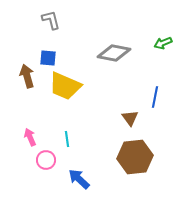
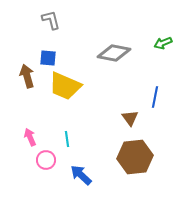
blue arrow: moved 2 px right, 4 px up
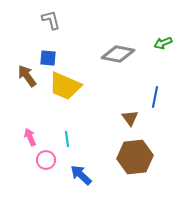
gray diamond: moved 4 px right, 1 px down
brown arrow: rotated 20 degrees counterclockwise
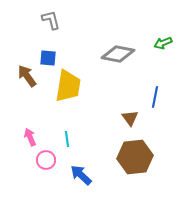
yellow trapezoid: moved 3 px right; rotated 104 degrees counterclockwise
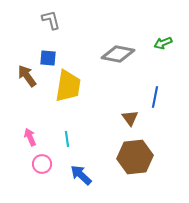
pink circle: moved 4 px left, 4 px down
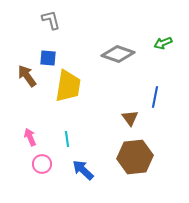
gray diamond: rotated 8 degrees clockwise
blue arrow: moved 2 px right, 5 px up
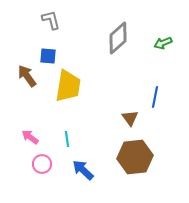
gray diamond: moved 16 px up; rotated 60 degrees counterclockwise
blue square: moved 2 px up
pink arrow: rotated 30 degrees counterclockwise
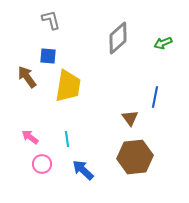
brown arrow: moved 1 px down
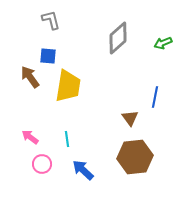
brown arrow: moved 3 px right
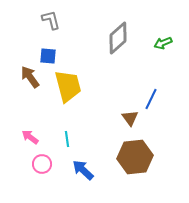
yellow trapezoid: rotated 24 degrees counterclockwise
blue line: moved 4 px left, 2 px down; rotated 15 degrees clockwise
